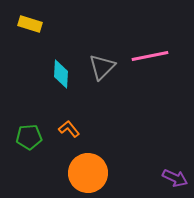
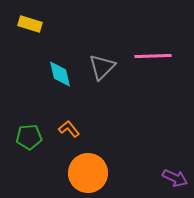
pink line: moved 3 px right; rotated 9 degrees clockwise
cyan diamond: moved 1 px left; rotated 16 degrees counterclockwise
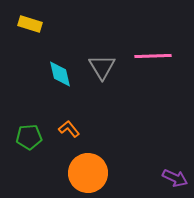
gray triangle: rotated 16 degrees counterclockwise
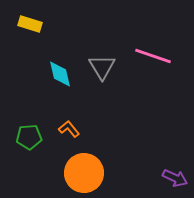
pink line: rotated 21 degrees clockwise
orange circle: moved 4 px left
